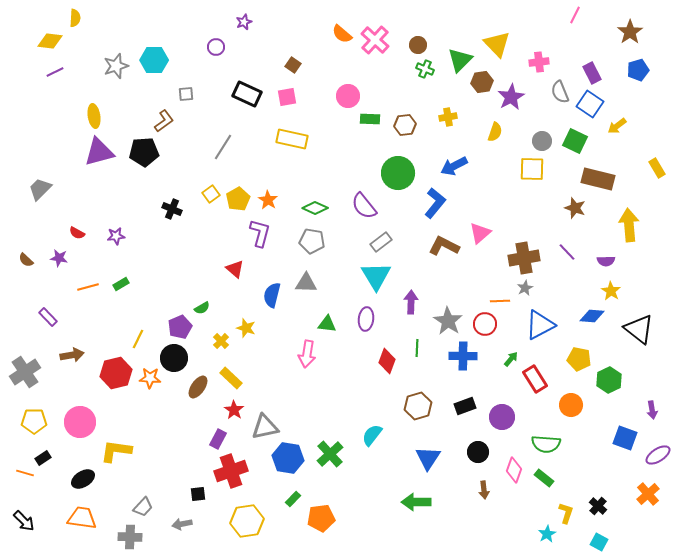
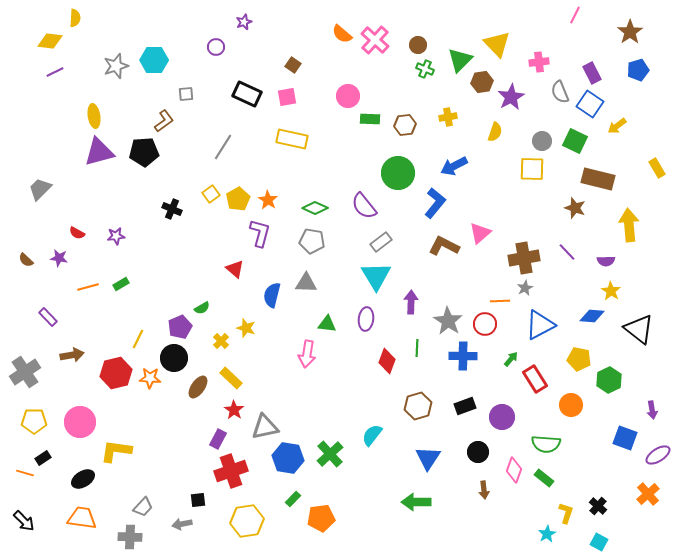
black square at (198, 494): moved 6 px down
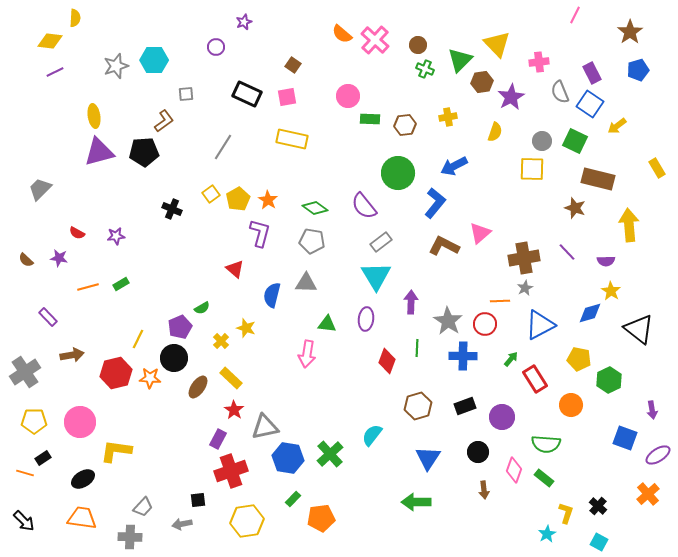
green diamond at (315, 208): rotated 10 degrees clockwise
blue diamond at (592, 316): moved 2 px left, 3 px up; rotated 20 degrees counterclockwise
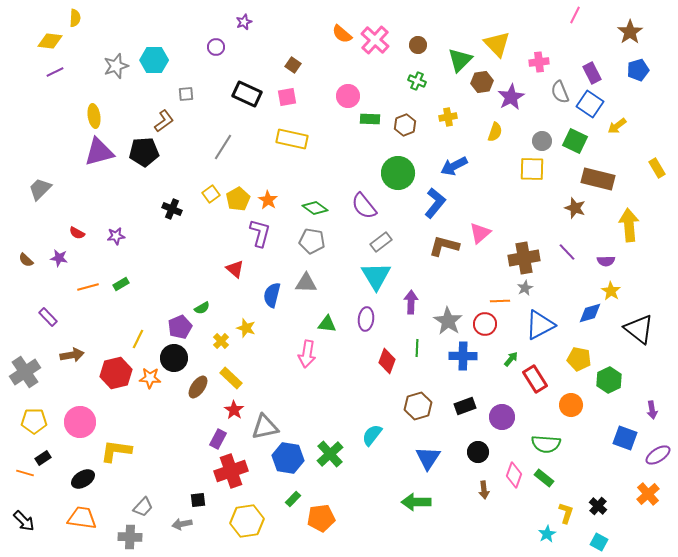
green cross at (425, 69): moved 8 px left, 12 px down
brown hexagon at (405, 125): rotated 15 degrees counterclockwise
brown L-shape at (444, 246): rotated 12 degrees counterclockwise
pink diamond at (514, 470): moved 5 px down
